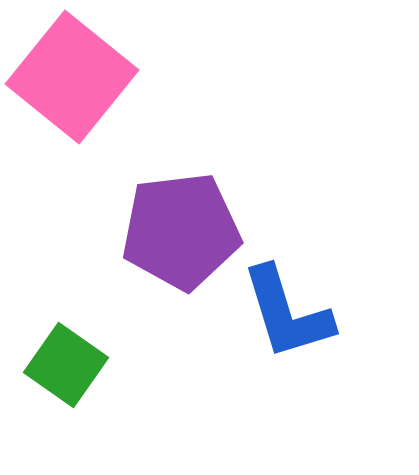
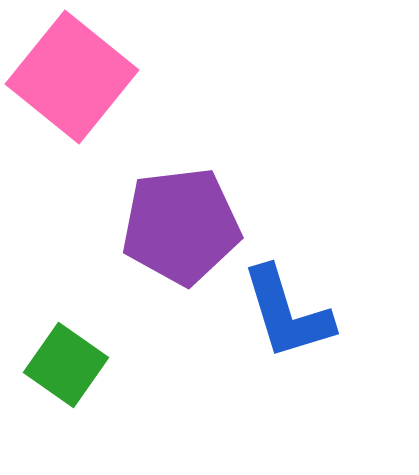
purple pentagon: moved 5 px up
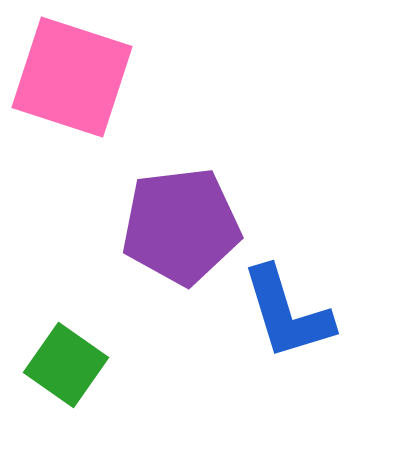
pink square: rotated 21 degrees counterclockwise
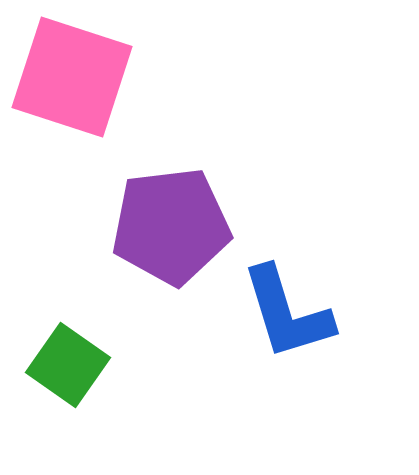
purple pentagon: moved 10 px left
green square: moved 2 px right
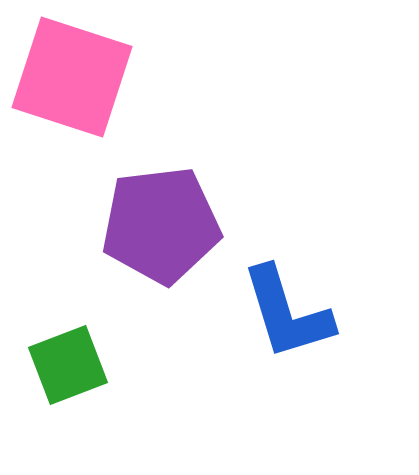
purple pentagon: moved 10 px left, 1 px up
green square: rotated 34 degrees clockwise
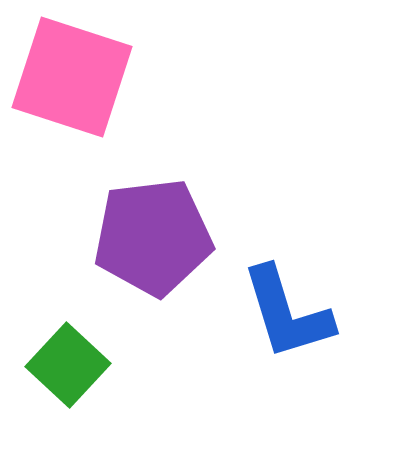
purple pentagon: moved 8 px left, 12 px down
green square: rotated 26 degrees counterclockwise
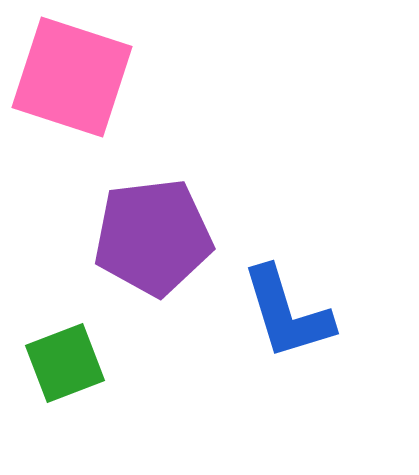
green square: moved 3 px left, 2 px up; rotated 26 degrees clockwise
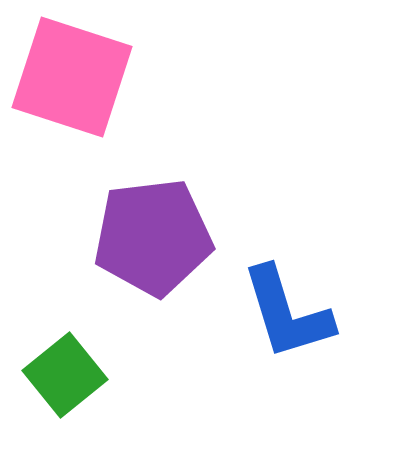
green square: moved 12 px down; rotated 18 degrees counterclockwise
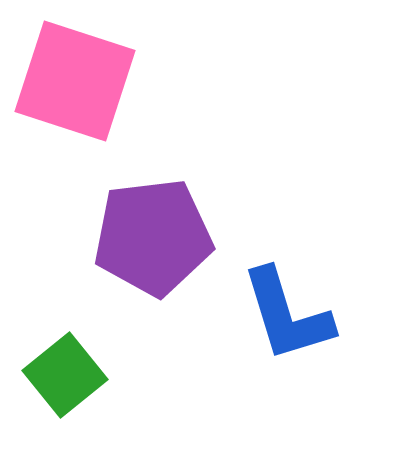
pink square: moved 3 px right, 4 px down
blue L-shape: moved 2 px down
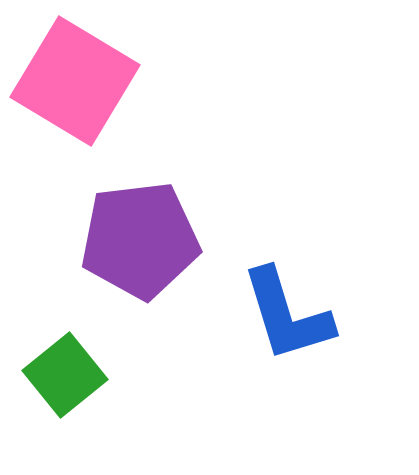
pink square: rotated 13 degrees clockwise
purple pentagon: moved 13 px left, 3 px down
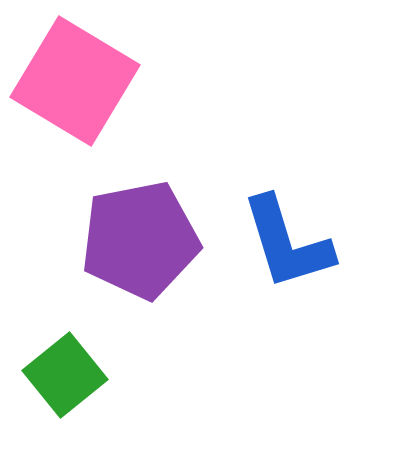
purple pentagon: rotated 4 degrees counterclockwise
blue L-shape: moved 72 px up
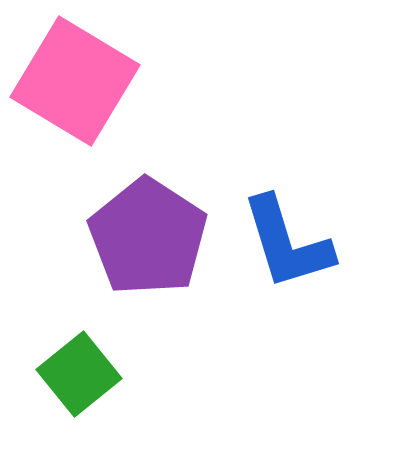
purple pentagon: moved 8 px right, 3 px up; rotated 28 degrees counterclockwise
green square: moved 14 px right, 1 px up
